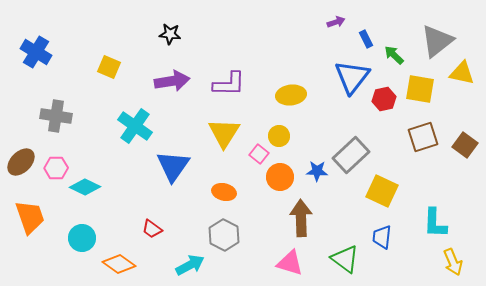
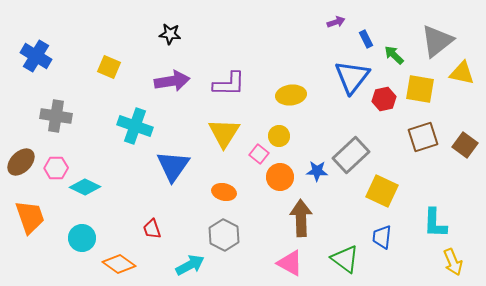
blue cross at (36, 52): moved 4 px down
cyan cross at (135, 126): rotated 16 degrees counterclockwise
red trapezoid at (152, 229): rotated 35 degrees clockwise
pink triangle at (290, 263): rotated 12 degrees clockwise
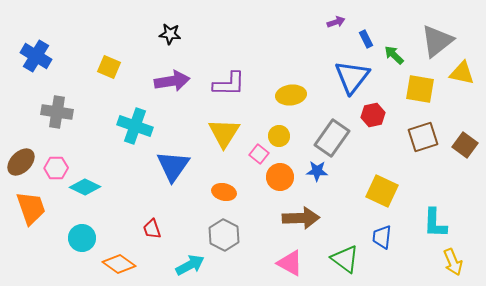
red hexagon at (384, 99): moved 11 px left, 16 px down
gray cross at (56, 116): moved 1 px right, 4 px up
gray rectangle at (351, 155): moved 19 px left, 17 px up; rotated 12 degrees counterclockwise
orange trapezoid at (30, 217): moved 1 px right, 9 px up
brown arrow at (301, 218): rotated 90 degrees clockwise
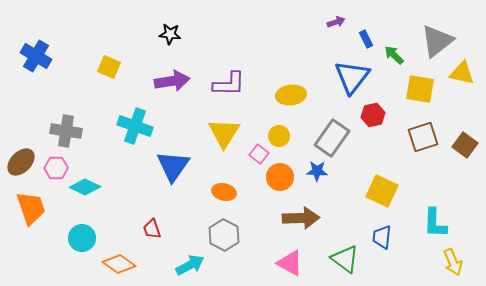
gray cross at (57, 112): moved 9 px right, 19 px down
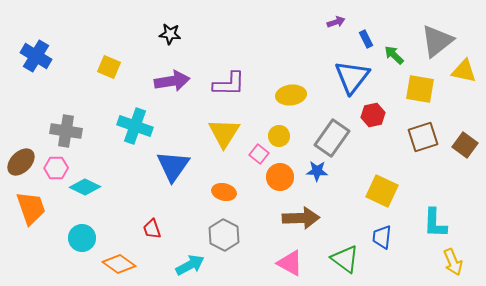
yellow triangle at (462, 73): moved 2 px right, 2 px up
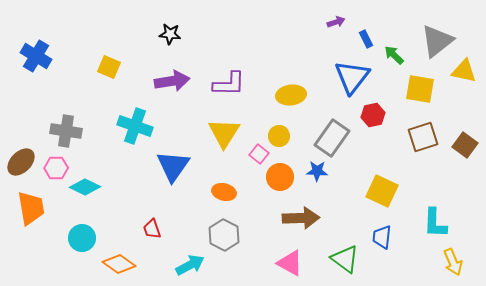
orange trapezoid at (31, 208): rotated 9 degrees clockwise
